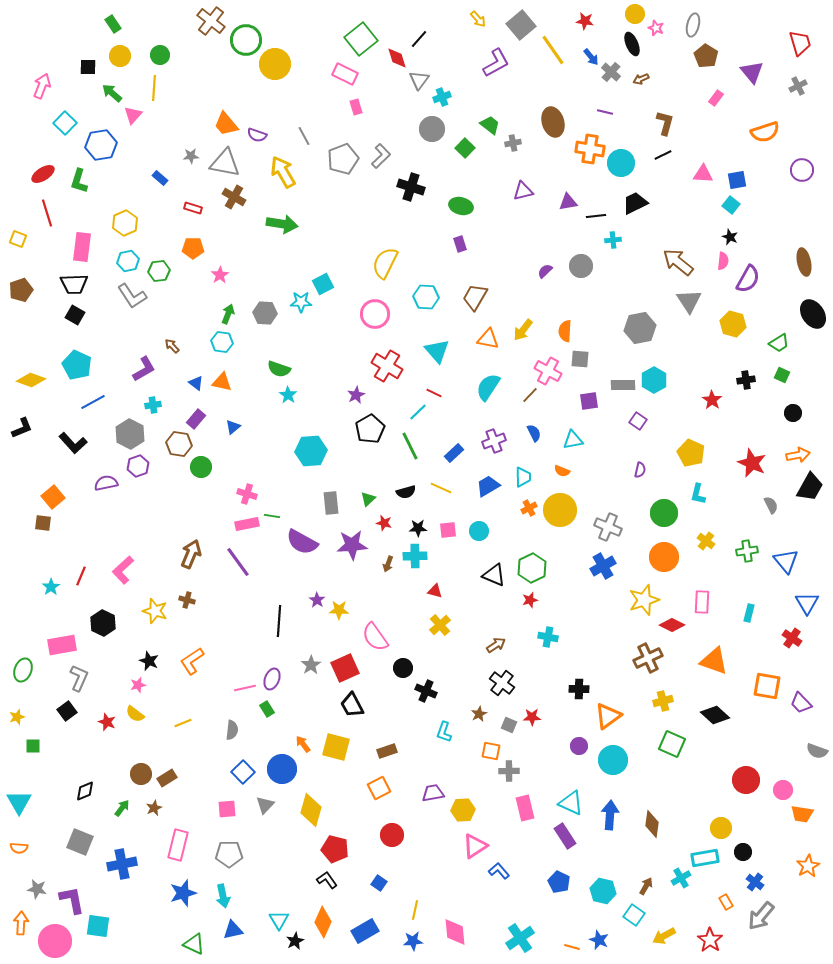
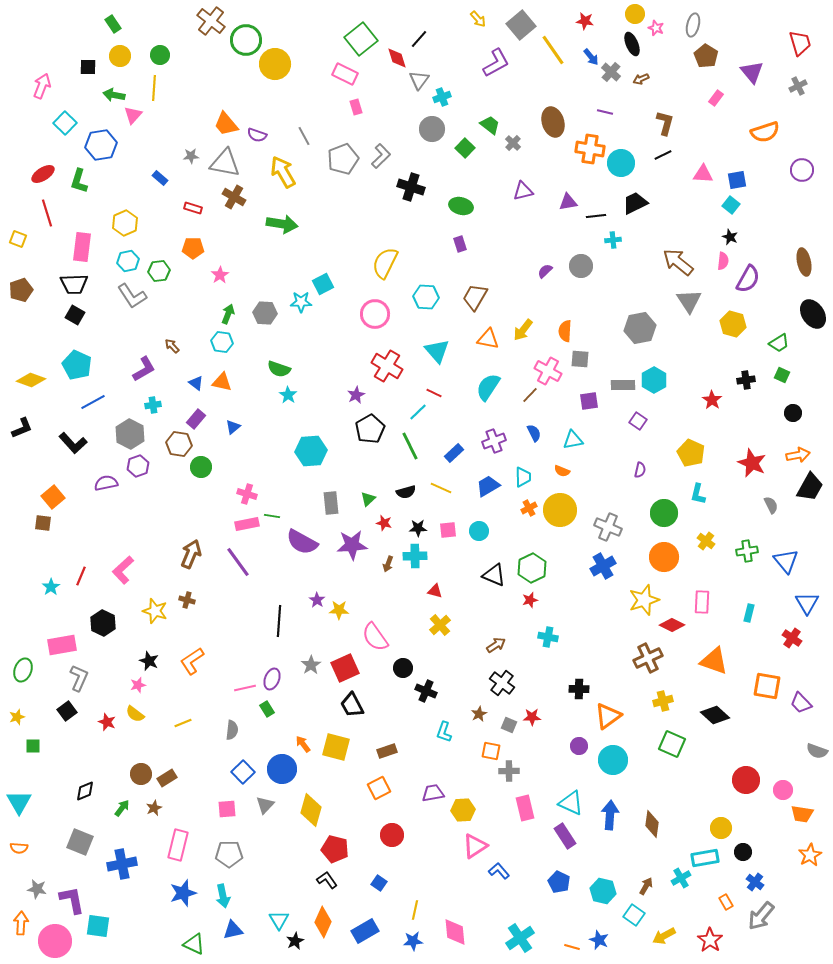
green arrow at (112, 93): moved 2 px right, 2 px down; rotated 30 degrees counterclockwise
gray cross at (513, 143): rotated 35 degrees counterclockwise
orange star at (808, 866): moved 2 px right, 11 px up
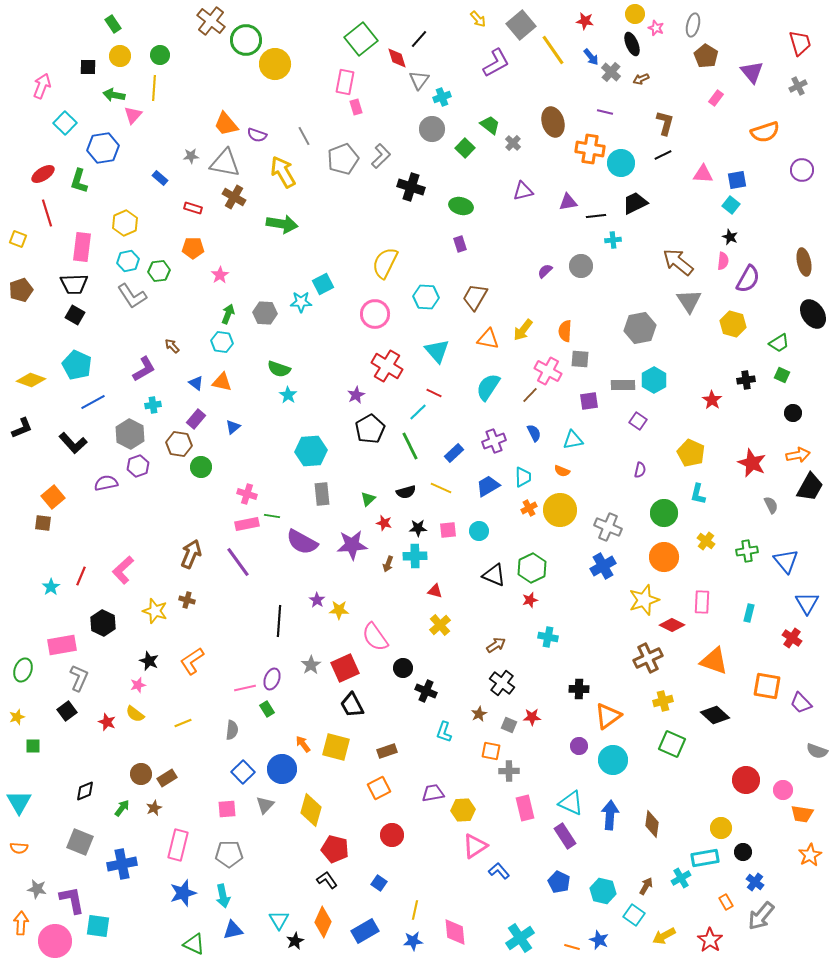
pink rectangle at (345, 74): moved 8 px down; rotated 75 degrees clockwise
blue hexagon at (101, 145): moved 2 px right, 3 px down
gray rectangle at (331, 503): moved 9 px left, 9 px up
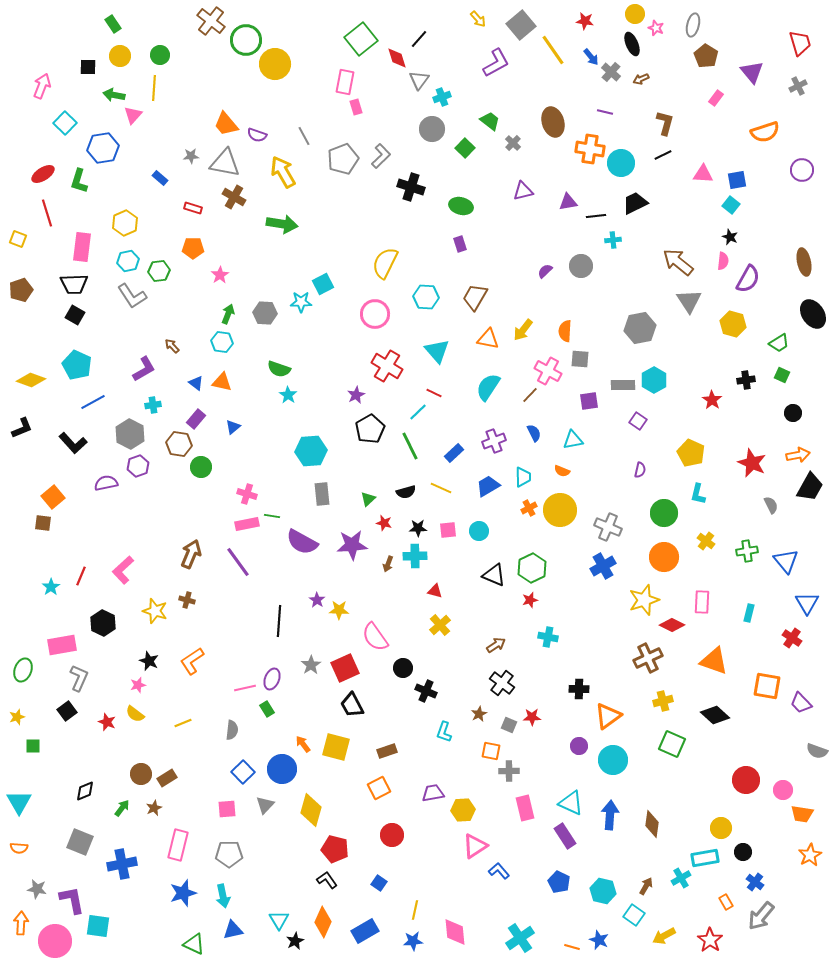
green trapezoid at (490, 125): moved 4 px up
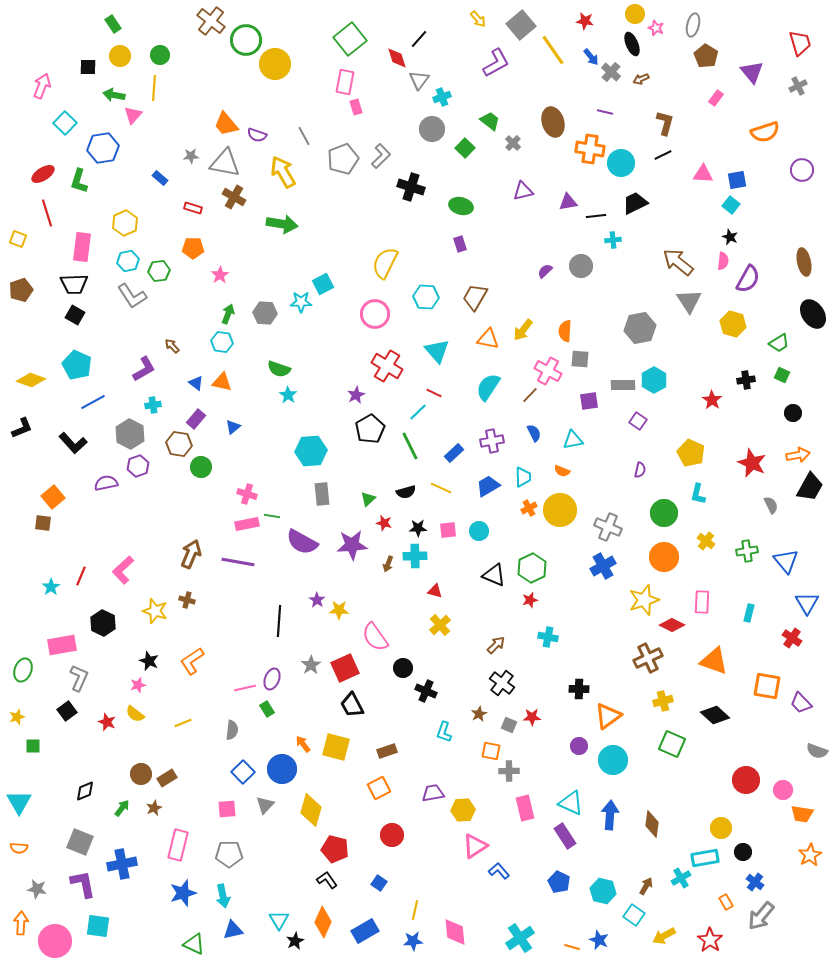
green square at (361, 39): moved 11 px left
purple cross at (494, 441): moved 2 px left; rotated 10 degrees clockwise
purple line at (238, 562): rotated 44 degrees counterclockwise
brown arrow at (496, 645): rotated 12 degrees counterclockwise
purple L-shape at (72, 900): moved 11 px right, 16 px up
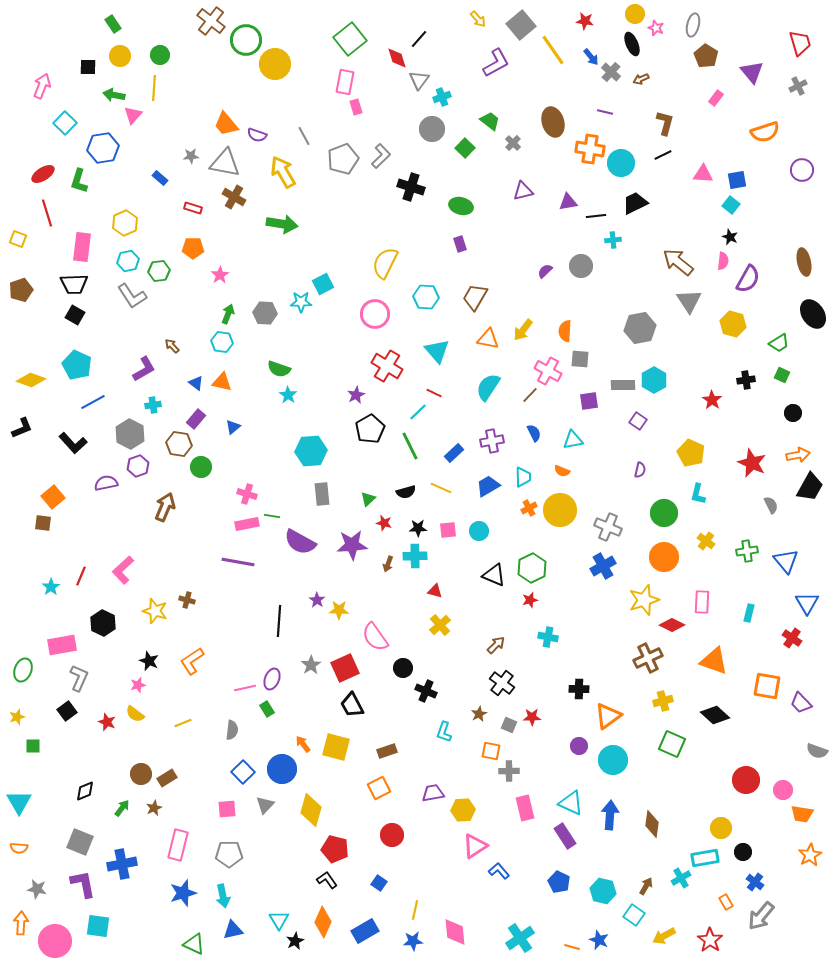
purple semicircle at (302, 542): moved 2 px left
brown arrow at (191, 554): moved 26 px left, 47 px up
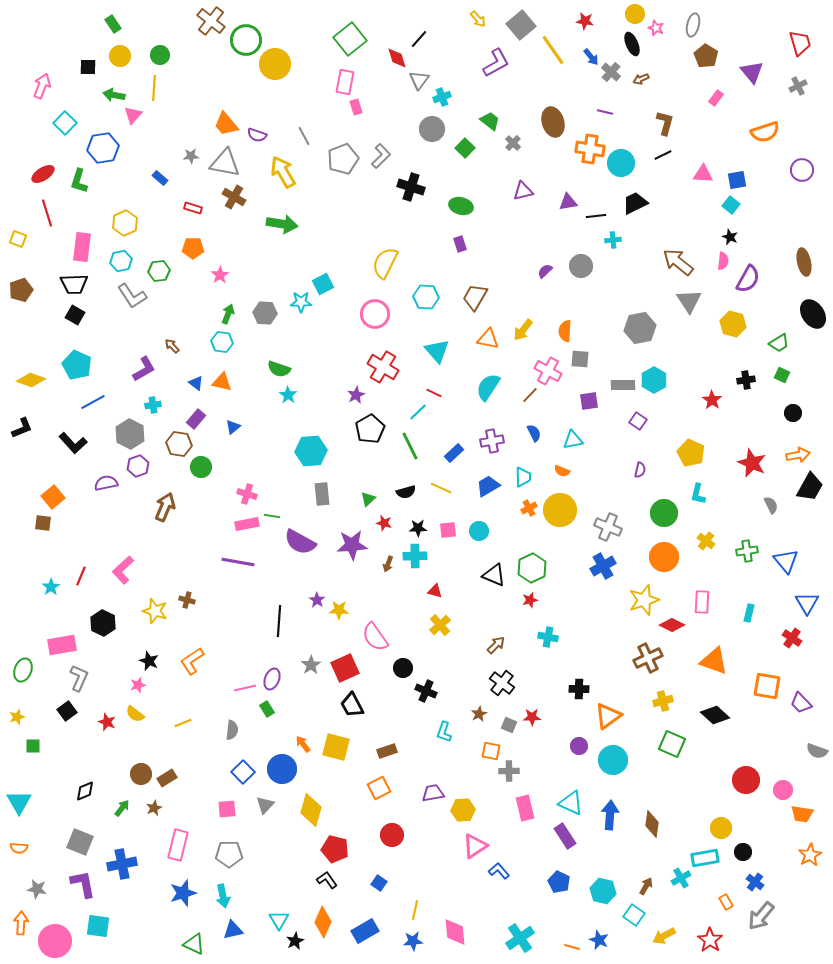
cyan hexagon at (128, 261): moved 7 px left
red cross at (387, 366): moved 4 px left, 1 px down
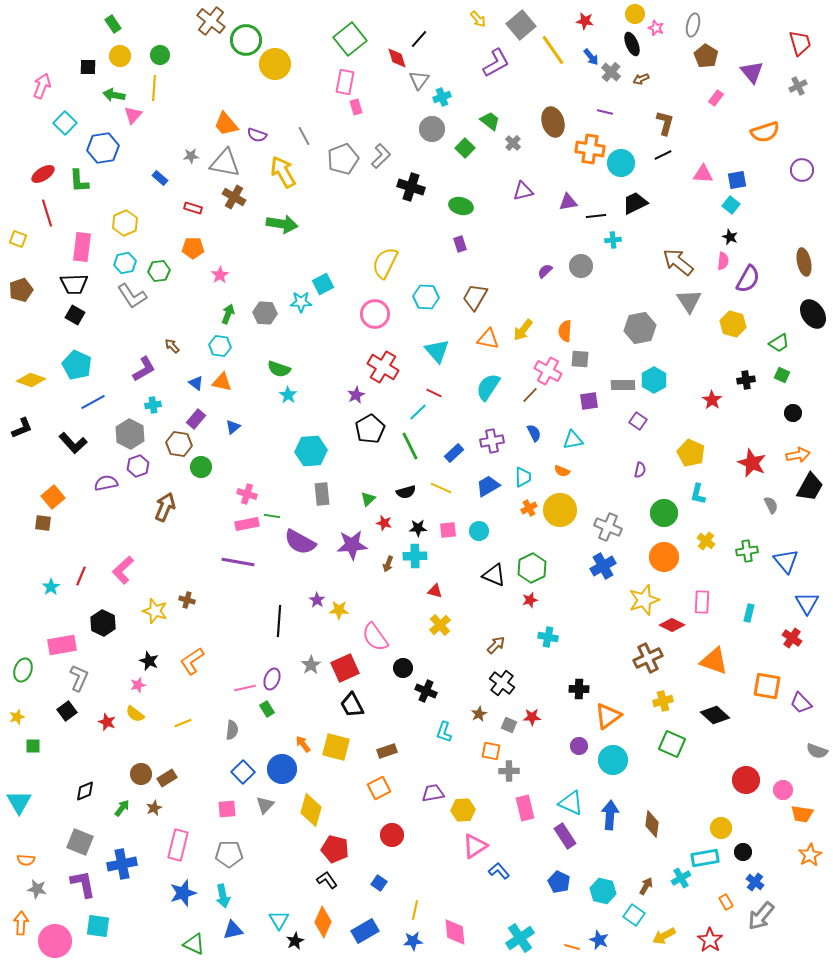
green L-shape at (79, 181): rotated 20 degrees counterclockwise
cyan hexagon at (121, 261): moved 4 px right, 2 px down
cyan hexagon at (222, 342): moved 2 px left, 4 px down
orange semicircle at (19, 848): moved 7 px right, 12 px down
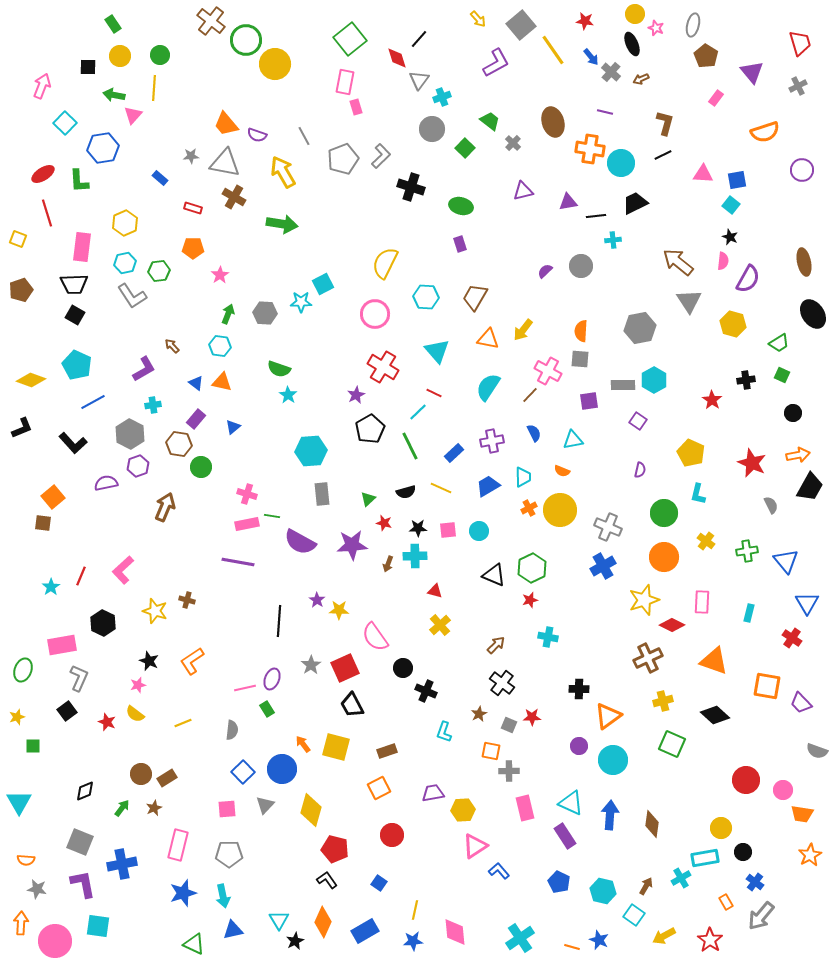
orange semicircle at (565, 331): moved 16 px right
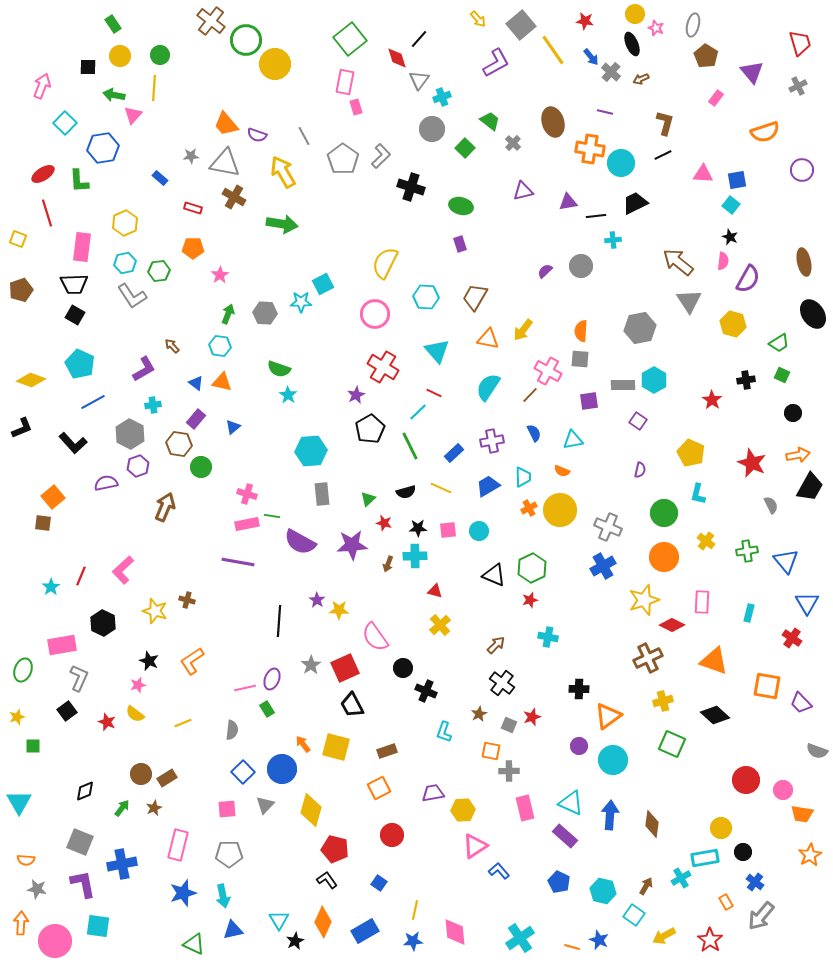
gray pentagon at (343, 159): rotated 16 degrees counterclockwise
cyan pentagon at (77, 365): moved 3 px right, 1 px up
red star at (532, 717): rotated 18 degrees counterclockwise
purple rectangle at (565, 836): rotated 15 degrees counterclockwise
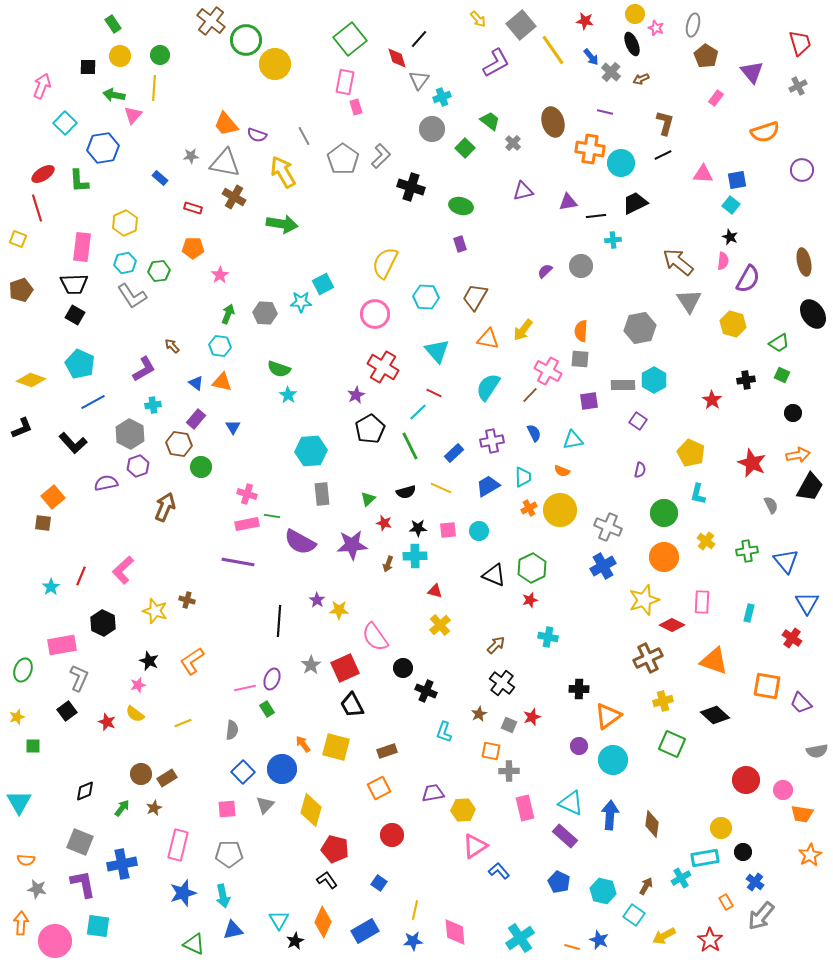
red line at (47, 213): moved 10 px left, 5 px up
blue triangle at (233, 427): rotated 21 degrees counterclockwise
gray semicircle at (817, 751): rotated 30 degrees counterclockwise
